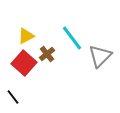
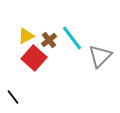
brown cross: moved 2 px right, 14 px up
red square: moved 10 px right, 5 px up
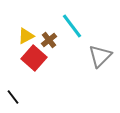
cyan line: moved 12 px up
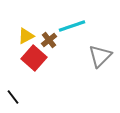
cyan line: rotated 72 degrees counterclockwise
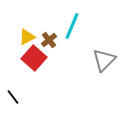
cyan line: rotated 48 degrees counterclockwise
yellow triangle: moved 1 px right, 1 px down
gray triangle: moved 4 px right, 4 px down
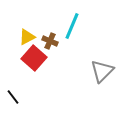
brown cross: moved 1 px right, 1 px down; rotated 28 degrees counterclockwise
gray triangle: moved 2 px left, 11 px down
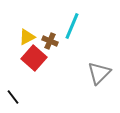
gray triangle: moved 3 px left, 2 px down
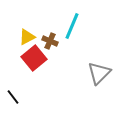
red square: rotated 10 degrees clockwise
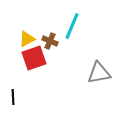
yellow triangle: moved 2 px down
red square: rotated 20 degrees clockwise
gray triangle: rotated 35 degrees clockwise
black line: rotated 35 degrees clockwise
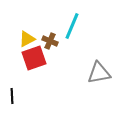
black line: moved 1 px left, 1 px up
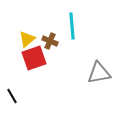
cyan line: rotated 28 degrees counterclockwise
yellow triangle: rotated 12 degrees counterclockwise
black line: rotated 28 degrees counterclockwise
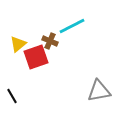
cyan line: rotated 68 degrees clockwise
yellow triangle: moved 9 px left, 5 px down
red square: moved 2 px right, 1 px up
gray triangle: moved 18 px down
